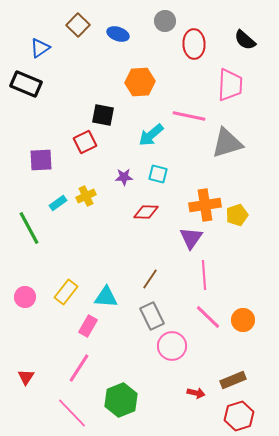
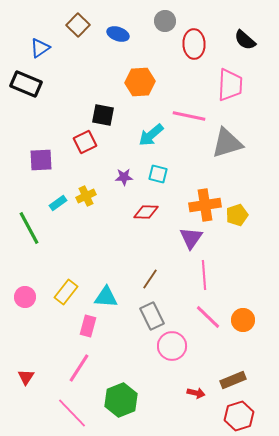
pink rectangle at (88, 326): rotated 15 degrees counterclockwise
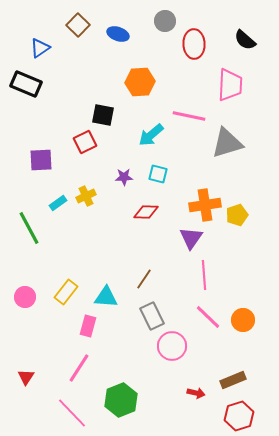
brown line at (150, 279): moved 6 px left
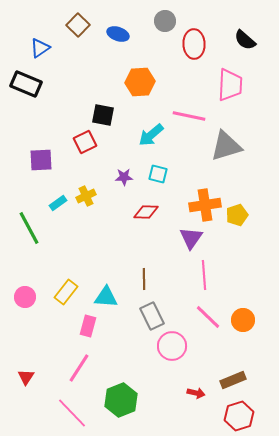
gray triangle at (227, 143): moved 1 px left, 3 px down
brown line at (144, 279): rotated 35 degrees counterclockwise
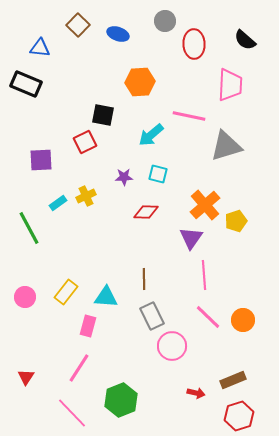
blue triangle at (40, 48): rotated 40 degrees clockwise
orange cross at (205, 205): rotated 32 degrees counterclockwise
yellow pentagon at (237, 215): moved 1 px left, 6 px down
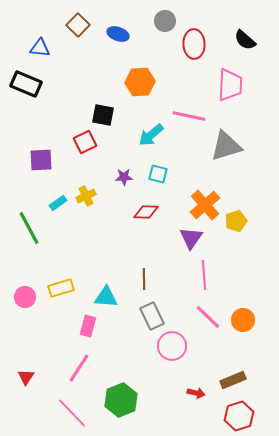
yellow rectangle at (66, 292): moved 5 px left, 4 px up; rotated 35 degrees clockwise
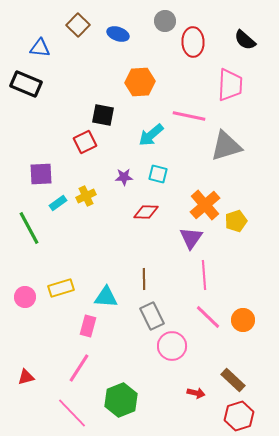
red ellipse at (194, 44): moved 1 px left, 2 px up
purple square at (41, 160): moved 14 px down
red triangle at (26, 377): rotated 42 degrees clockwise
brown rectangle at (233, 380): rotated 65 degrees clockwise
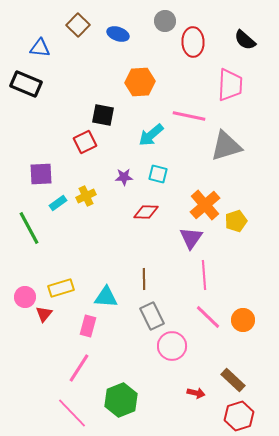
red triangle at (26, 377): moved 18 px right, 63 px up; rotated 36 degrees counterclockwise
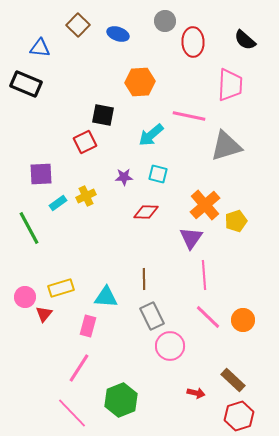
pink circle at (172, 346): moved 2 px left
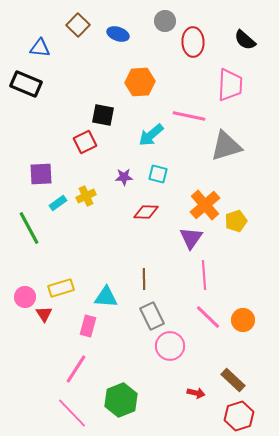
red triangle at (44, 314): rotated 12 degrees counterclockwise
pink line at (79, 368): moved 3 px left, 1 px down
